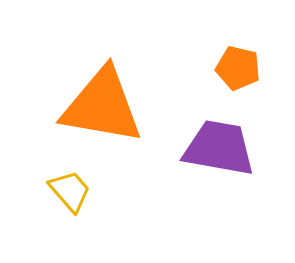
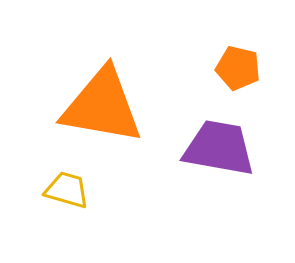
yellow trapezoid: moved 3 px left, 1 px up; rotated 33 degrees counterclockwise
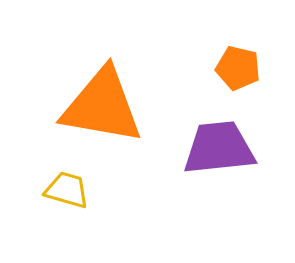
purple trapezoid: rotated 16 degrees counterclockwise
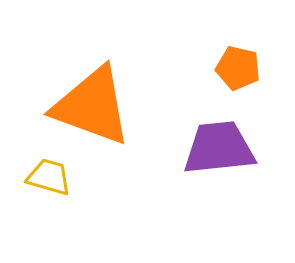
orange triangle: moved 10 px left; rotated 10 degrees clockwise
yellow trapezoid: moved 18 px left, 13 px up
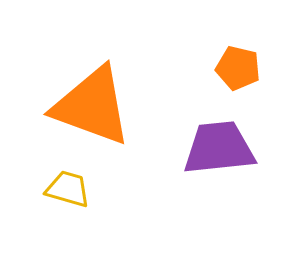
yellow trapezoid: moved 19 px right, 12 px down
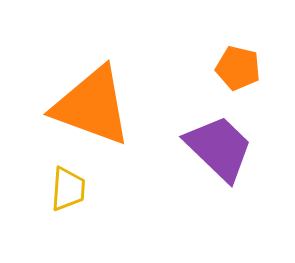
purple trapezoid: rotated 50 degrees clockwise
yellow trapezoid: rotated 78 degrees clockwise
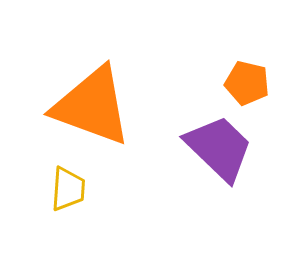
orange pentagon: moved 9 px right, 15 px down
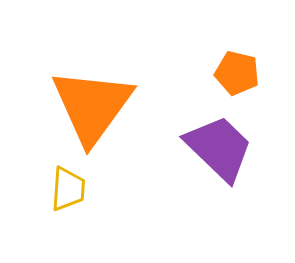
orange pentagon: moved 10 px left, 10 px up
orange triangle: rotated 46 degrees clockwise
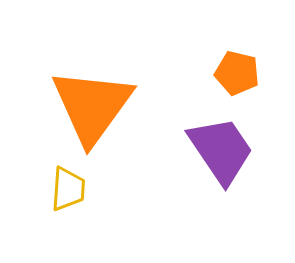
purple trapezoid: moved 2 px right, 2 px down; rotated 12 degrees clockwise
